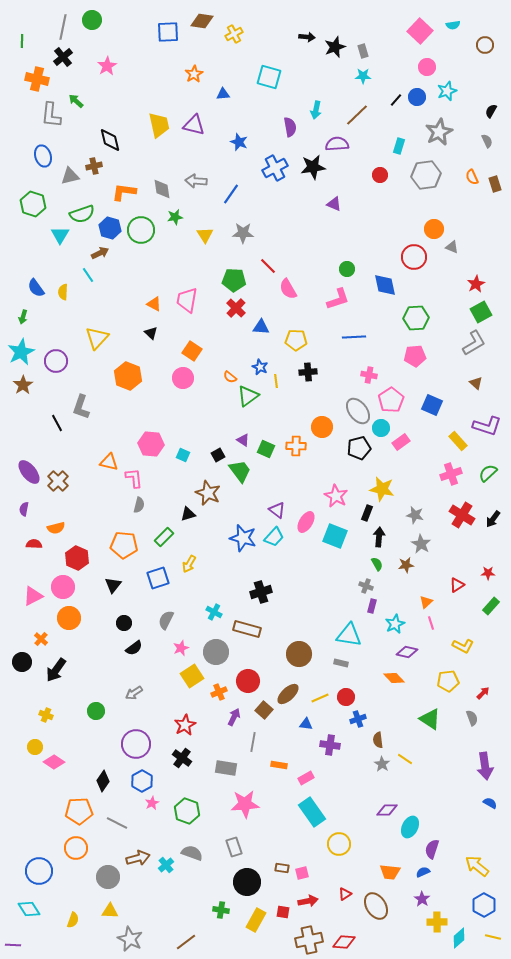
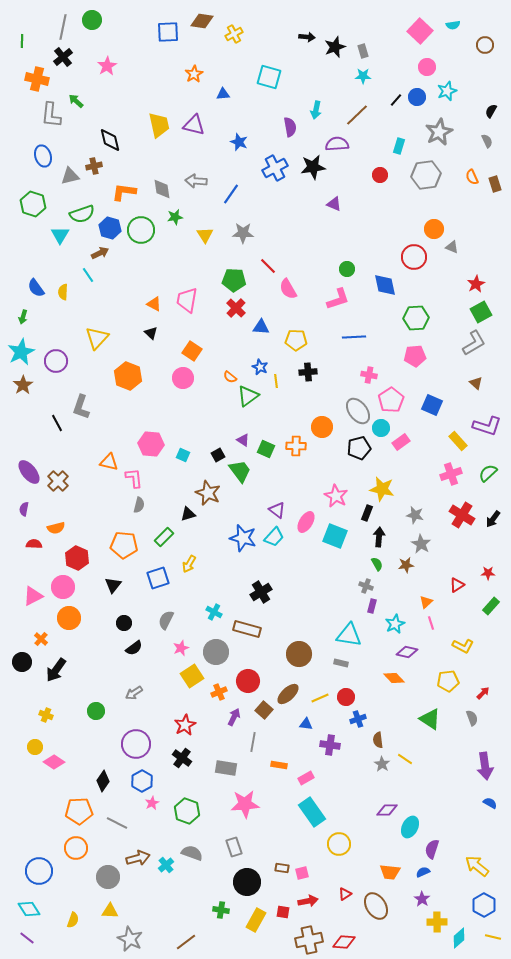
black cross at (261, 592): rotated 15 degrees counterclockwise
purple line at (13, 945): moved 14 px right, 7 px up; rotated 35 degrees clockwise
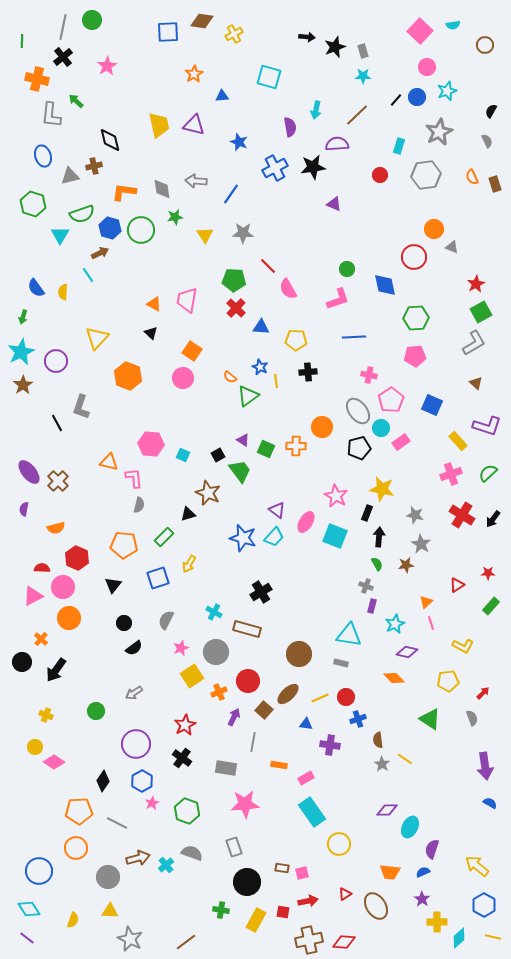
blue triangle at (223, 94): moved 1 px left, 2 px down
red semicircle at (34, 544): moved 8 px right, 24 px down
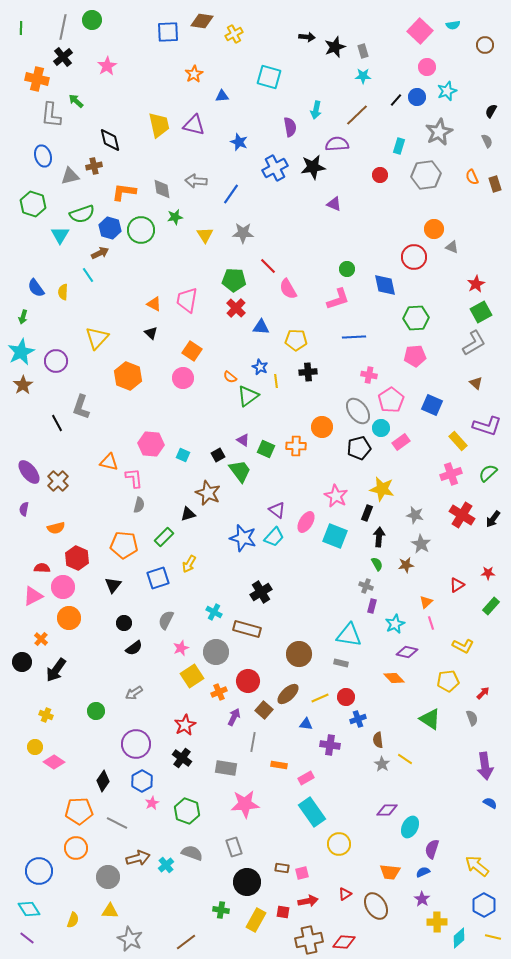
green line at (22, 41): moved 1 px left, 13 px up
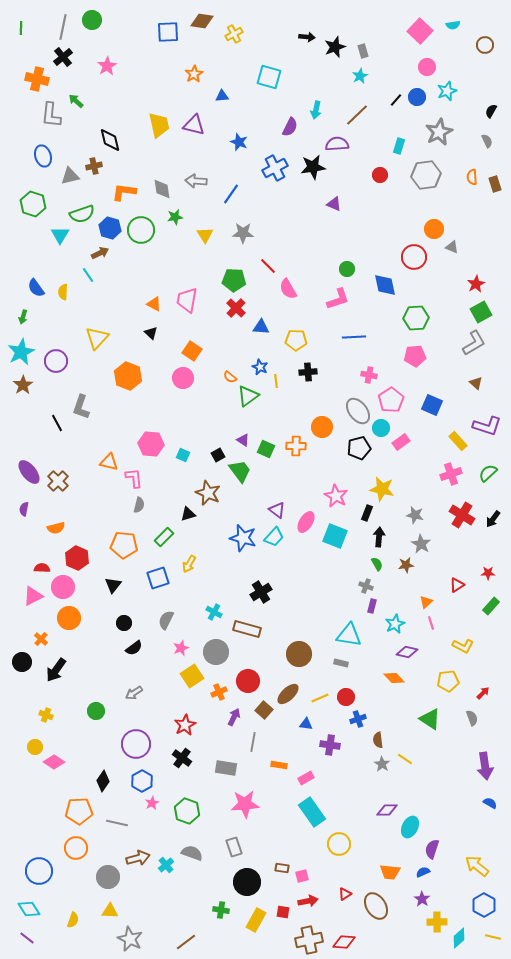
cyan star at (363, 76): moved 3 px left; rotated 28 degrees counterclockwise
purple semicircle at (290, 127): rotated 36 degrees clockwise
orange semicircle at (472, 177): rotated 21 degrees clockwise
gray line at (117, 823): rotated 15 degrees counterclockwise
pink square at (302, 873): moved 3 px down
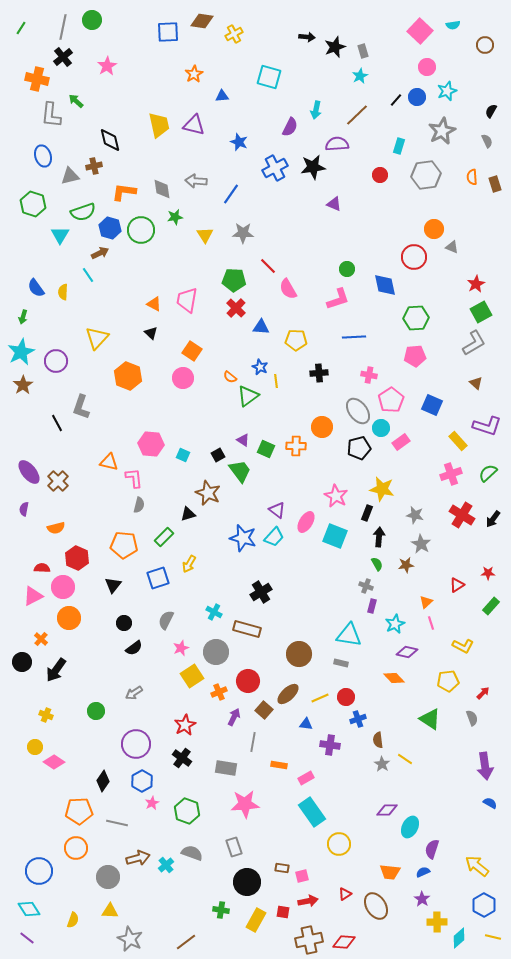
green line at (21, 28): rotated 32 degrees clockwise
gray star at (439, 132): moved 3 px right, 1 px up
green semicircle at (82, 214): moved 1 px right, 2 px up
black cross at (308, 372): moved 11 px right, 1 px down
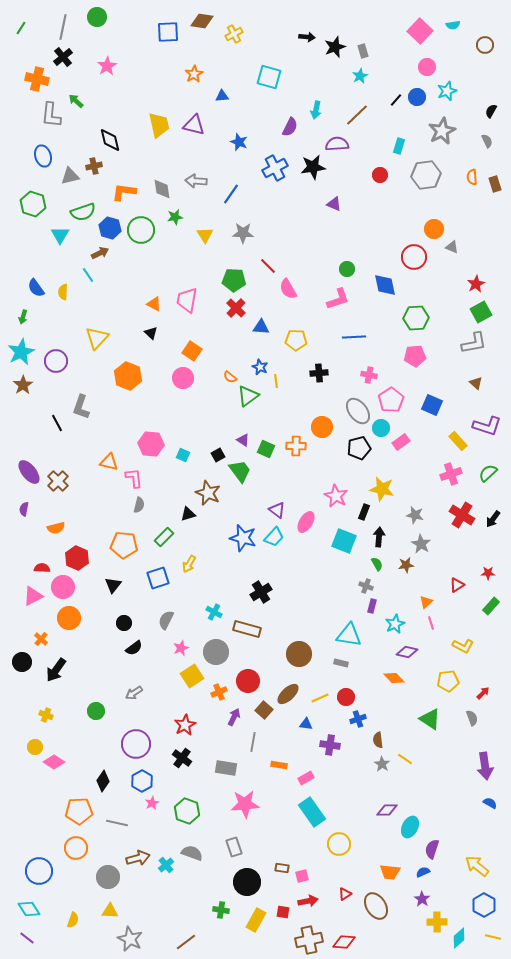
green circle at (92, 20): moved 5 px right, 3 px up
gray L-shape at (474, 343): rotated 20 degrees clockwise
black rectangle at (367, 513): moved 3 px left, 1 px up
cyan square at (335, 536): moved 9 px right, 5 px down
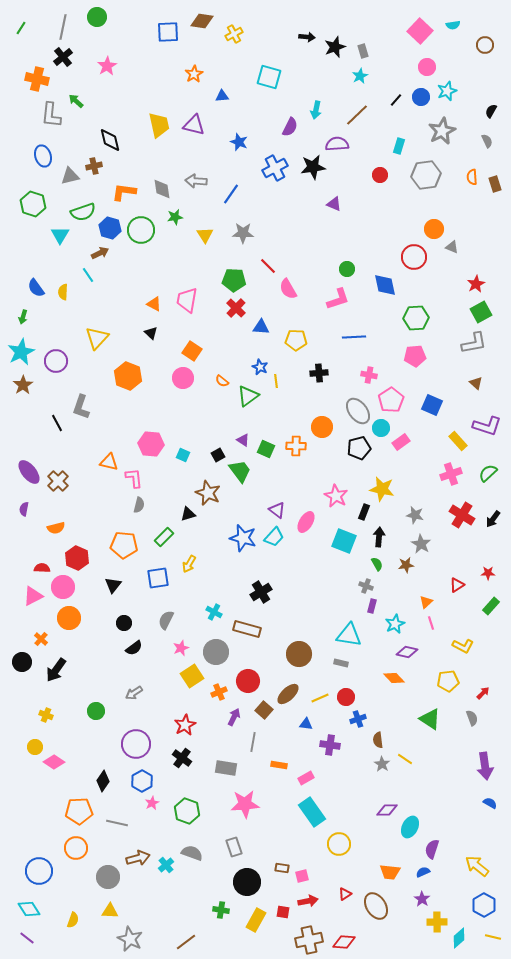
blue circle at (417, 97): moved 4 px right
orange semicircle at (230, 377): moved 8 px left, 4 px down
blue square at (158, 578): rotated 10 degrees clockwise
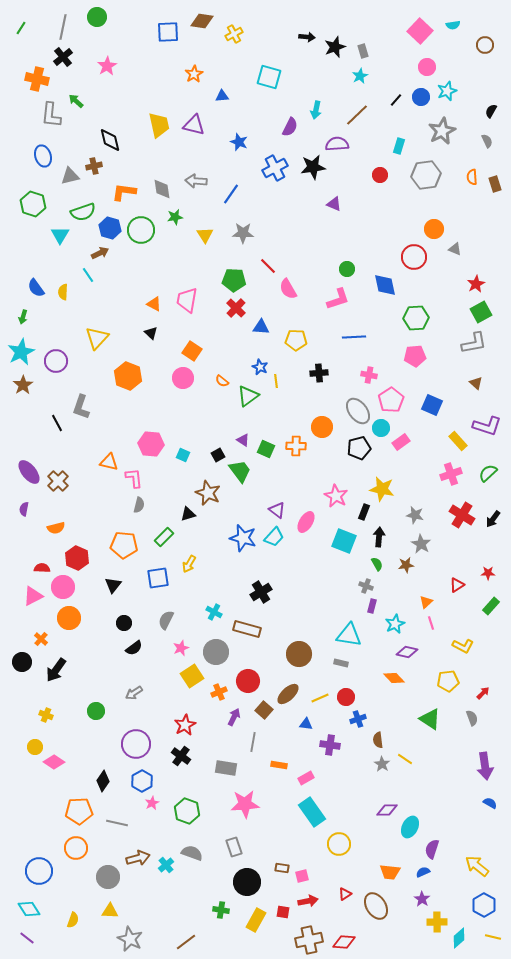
gray triangle at (452, 247): moved 3 px right, 2 px down
black cross at (182, 758): moved 1 px left, 2 px up
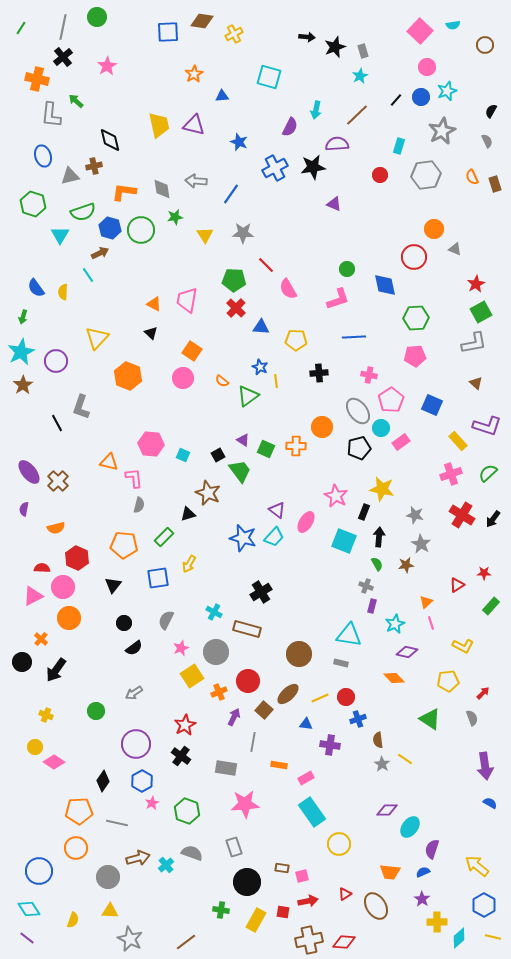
orange semicircle at (472, 177): rotated 21 degrees counterclockwise
red line at (268, 266): moved 2 px left, 1 px up
red star at (488, 573): moved 4 px left
cyan ellipse at (410, 827): rotated 10 degrees clockwise
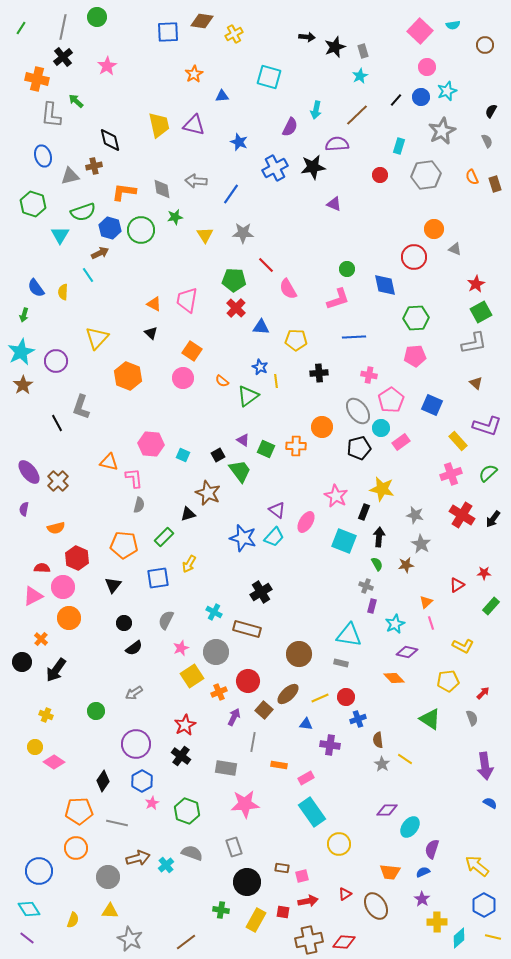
green arrow at (23, 317): moved 1 px right, 2 px up
